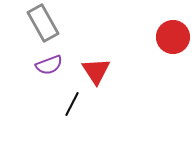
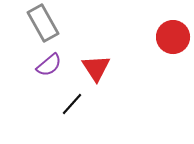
purple semicircle: rotated 20 degrees counterclockwise
red triangle: moved 3 px up
black line: rotated 15 degrees clockwise
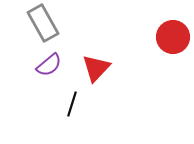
red triangle: rotated 16 degrees clockwise
black line: rotated 25 degrees counterclockwise
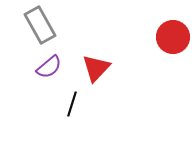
gray rectangle: moved 3 px left, 2 px down
purple semicircle: moved 2 px down
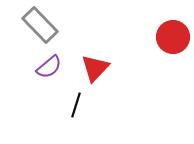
gray rectangle: rotated 15 degrees counterclockwise
red triangle: moved 1 px left
black line: moved 4 px right, 1 px down
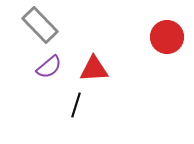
red circle: moved 6 px left
red triangle: moved 1 px left, 1 px down; rotated 44 degrees clockwise
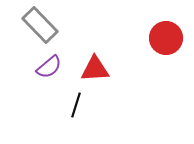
red circle: moved 1 px left, 1 px down
red triangle: moved 1 px right
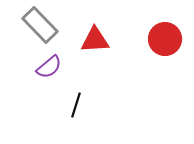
red circle: moved 1 px left, 1 px down
red triangle: moved 29 px up
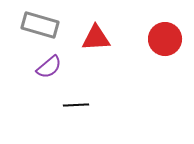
gray rectangle: rotated 30 degrees counterclockwise
red triangle: moved 1 px right, 2 px up
black line: rotated 70 degrees clockwise
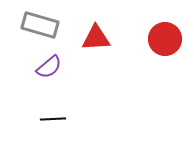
black line: moved 23 px left, 14 px down
